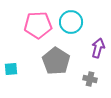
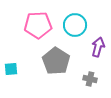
cyan circle: moved 4 px right, 3 px down
purple arrow: moved 1 px up
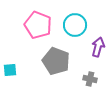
pink pentagon: rotated 24 degrees clockwise
gray pentagon: rotated 12 degrees counterclockwise
cyan square: moved 1 px left, 1 px down
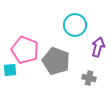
pink pentagon: moved 13 px left, 25 px down
gray cross: moved 1 px left, 1 px up
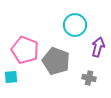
cyan square: moved 1 px right, 7 px down
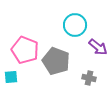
purple arrow: rotated 114 degrees clockwise
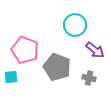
purple arrow: moved 3 px left, 3 px down
gray pentagon: moved 1 px right, 6 px down
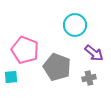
purple arrow: moved 1 px left, 3 px down
gray cross: rotated 24 degrees counterclockwise
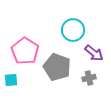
cyan circle: moved 2 px left, 5 px down
pink pentagon: moved 1 px down; rotated 12 degrees clockwise
cyan square: moved 3 px down
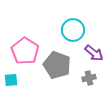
gray pentagon: moved 2 px up
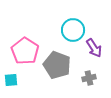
purple arrow: moved 5 px up; rotated 18 degrees clockwise
